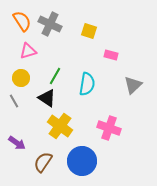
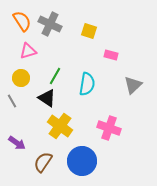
gray line: moved 2 px left
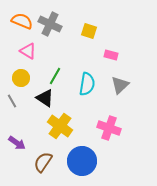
orange semicircle: rotated 35 degrees counterclockwise
pink triangle: rotated 48 degrees clockwise
gray triangle: moved 13 px left
black triangle: moved 2 px left
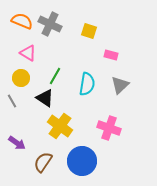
pink triangle: moved 2 px down
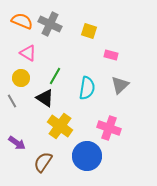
cyan semicircle: moved 4 px down
blue circle: moved 5 px right, 5 px up
